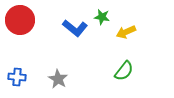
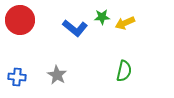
green star: rotated 14 degrees counterclockwise
yellow arrow: moved 1 px left, 9 px up
green semicircle: rotated 25 degrees counterclockwise
gray star: moved 1 px left, 4 px up
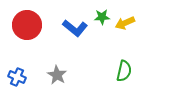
red circle: moved 7 px right, 5 px down
blue cross: rotated 18 degrees clockwise
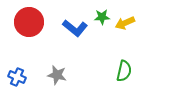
red circle: moved 2 px right, 3 px up
gray star: rotated 18 degrees counterclockwise
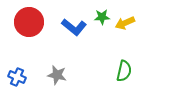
blue L-shape: moved 1 px left, 1 px up
